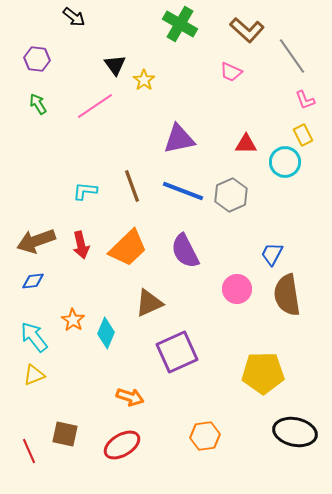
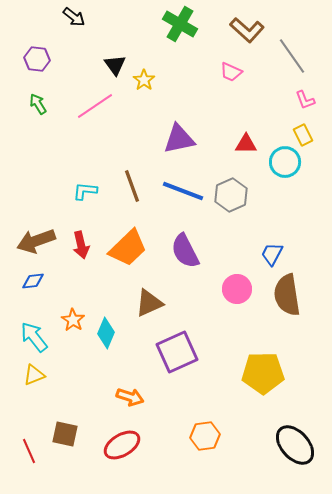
black ellipse: moved 13 px down; rotated 36 degrees clockwise
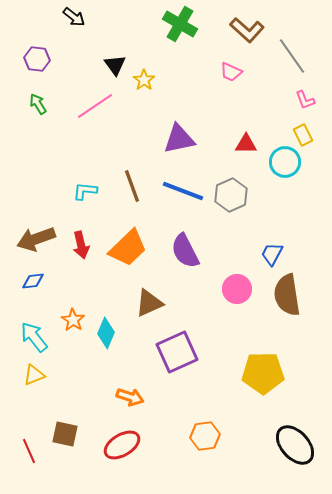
brown arrow: moved 2 px up
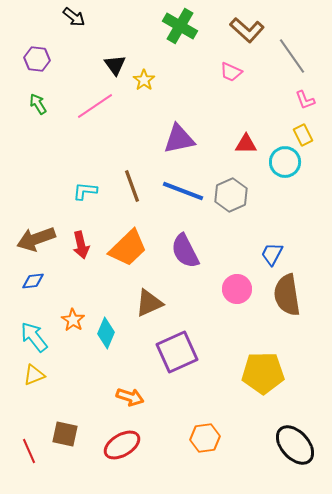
green cross: moved 2 px down
orange hexagon: moved 2 px down
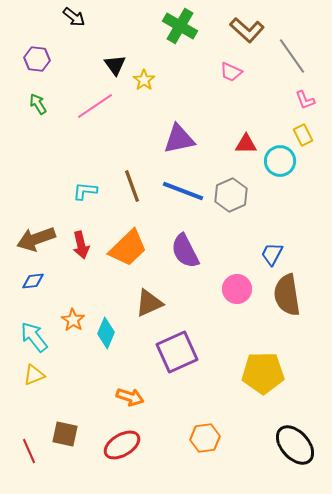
cyan circle: moved 5 px left, 1 px up
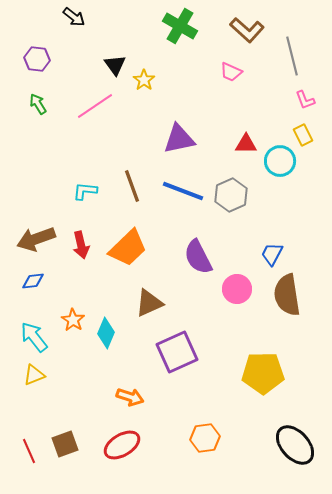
gray line: rotated 21 degrees clockwise
purple semicircle: moved 13 px right, 6 px down
brown square: moved 10 px down; rotated 32 degrees counterclockwise
